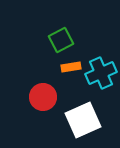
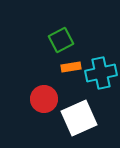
cyan cross: rotated 12 degrees clockwise
red circle: moved 1 px right, 2 px down
white square: moved 4 px left, 2 px up
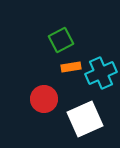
cyan cross: rotated 12 degrees counterclockwise
white square: moved 6 px right, 1 px down
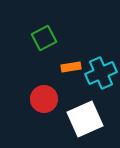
green square: moved 17 px left, 2 px up
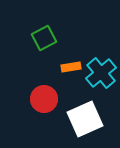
cyan cross: rotated 16 degrees counterclockwise
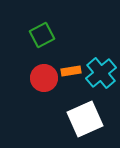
green square: moved 2 px left, 3 px up
orange rectangle: moved 4 px down
red circle: moved 21 px up
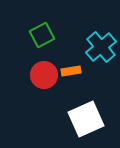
cyan cross: moved 26 px up
red circle: moved 3 px up
white square: moved 1 px right
